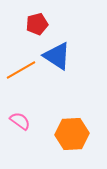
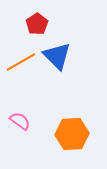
red pentagon: rotated 20 degrees counterclockwise
blue triangle: rotated 12 degrees clockwise
orange line: moved 8 px up
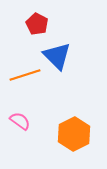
red pentagon: rotated 10 degrees counterclockwise
orange line: moved 4 px right, 13 px down; rotated 12 degrees clockwise
orange hexagon: moved 2 px right; rotated 24 degrees counterclockwise
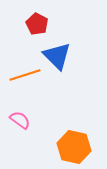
pink semicircle: moved 1 px up
orange hexagon: moved 13 px down; rotated 20 degrees counterclockwise
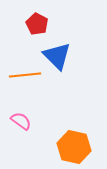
orange line: rotated 12 degrees clockwise
pink semicircle: moved 1 px right, 1 px down
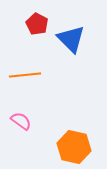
blue triangle: moved 14 px right, 17 px up
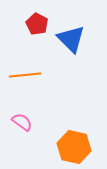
pink semicircle: moved 1 px right, 1 px down
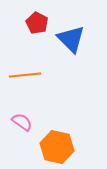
red pentagon: moved 1 px up
orange hexagon: moved 17 px left
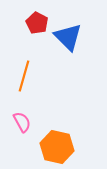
blue triangle: moved 3 px left, 2 px up
orange line: moved 1 px left, 1 px down; rotated 68 degrees counterclockwise
pink semicircle: rotated 25 degrees clockwise
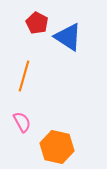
blue triangle: rotated 12 degrees counterclockwise
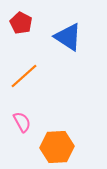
red pentagon: moved 16 px left
orange line: rotated 32 degrees clockwise
orange hexagon: rotated 16 degrees counterclockwise
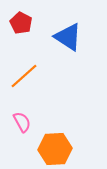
orange hexagon: moved 2 px left, 2 px down
